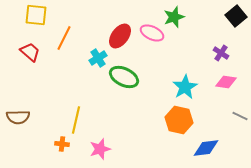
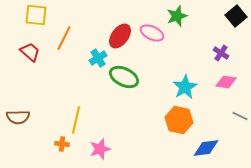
green star: moved 3 px right, 1 px up
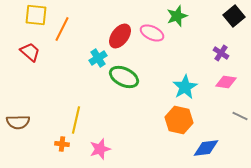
black square: moved 2 px left
orange line: moved 2 px left, 9 px up
brown semicircle: moved 5 px down
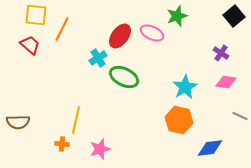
red trapezoid: moved 7 px up
blue diamond: moved 4 px right
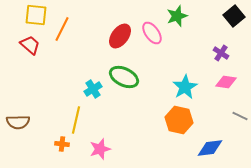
pink ellipse: rotated 30 degrees clockwise
cyan cross: moved 5 px left, 31 px down
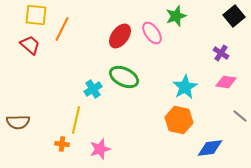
green star: moved 1 px left
gray line: rotated 14 degrees clockwise
